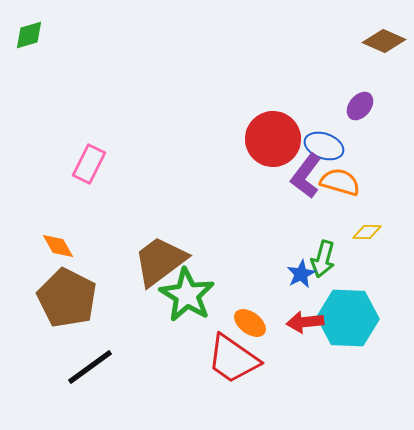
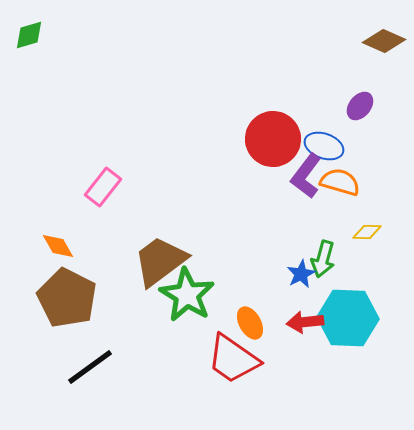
pink rectangle: moved 14 px right, 23 px down; rotated 12 degrees clockwise
orange ellipse: rotated 24 degrees clockwise
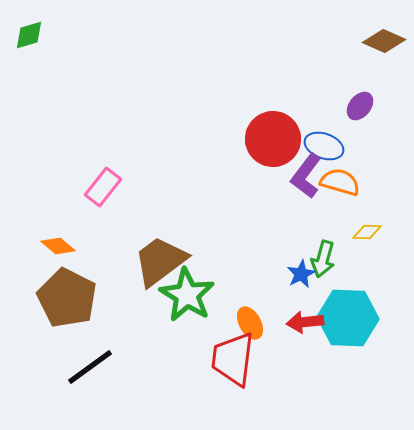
orange diamond: rotated 20 degrees counterclockwise
red trapezoid: rotated 62 degrees clockwise
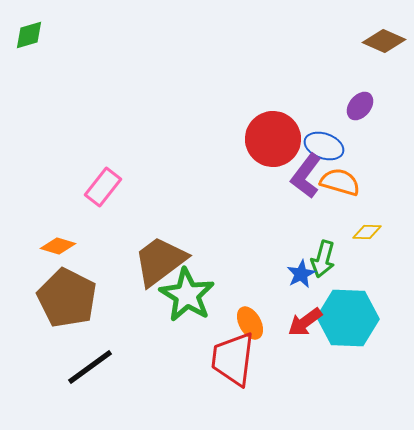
orange diamond: rotated 24 degrees counterclockwise
red arrow: rotated 30 degrees counterclockwise
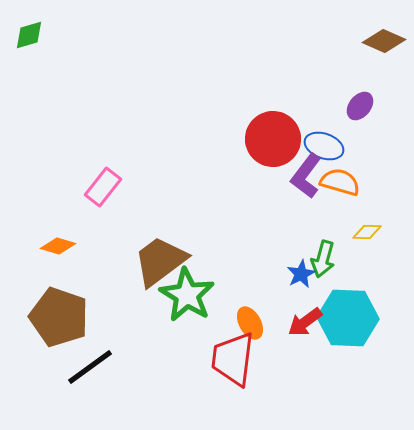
brown pentagon: moved 8 px left, 19 px down; rotated 8 degrees counterclockwise
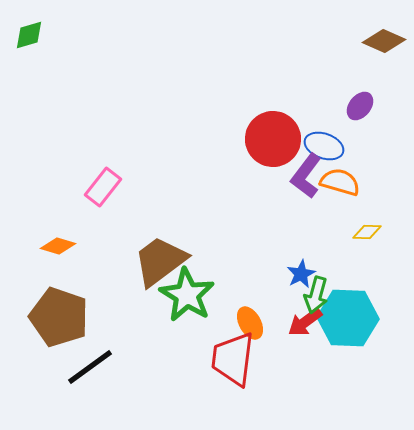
green arrow: moved 7 px left, 36 px down
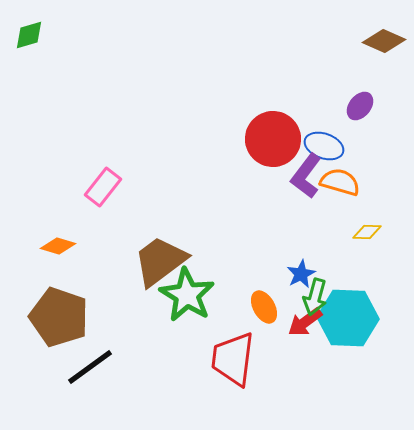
green arrow: moved 1 px left, 2 px down
orange ellipse: moved 14 px right, 16 px up
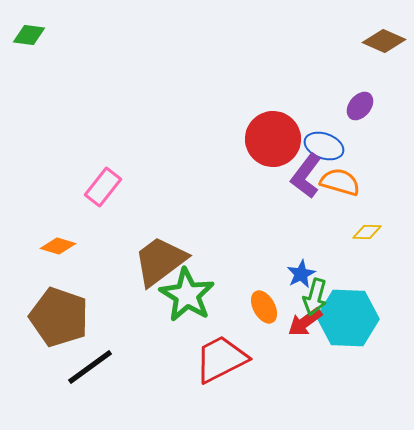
green diamond: rotated 24 degrees clockwise
red trapezoid: moved 12 px left; rotated 56 degrees clockwise
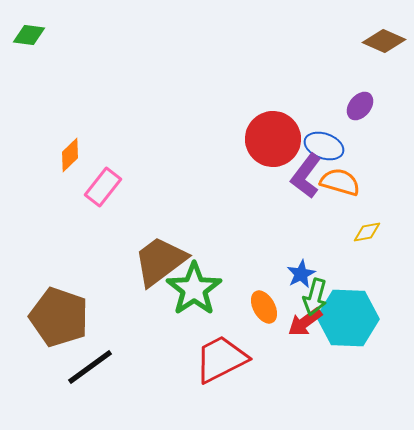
yellow diamond: rotated 12 degrees counterclockwise
orange diamond: moved 12 px right, 91 px up; rotated 60 degrees counterclockwise
green star: moved 7 px right, 6 px up; rotated 6 degrees clockwise
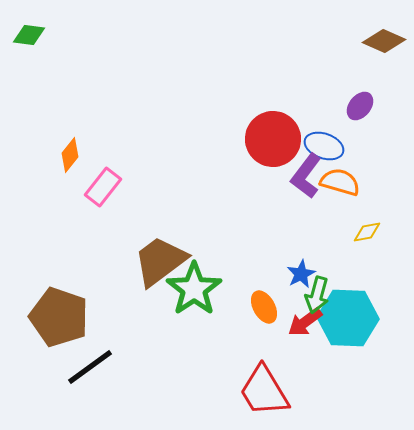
orange diamond: rotated 8 degrees counterclockwise
green arrow: moved 2 px right, 2 px up
red trapezoid: moved 43 px right, 32 px down; rotated 94 degrees counterclockwise
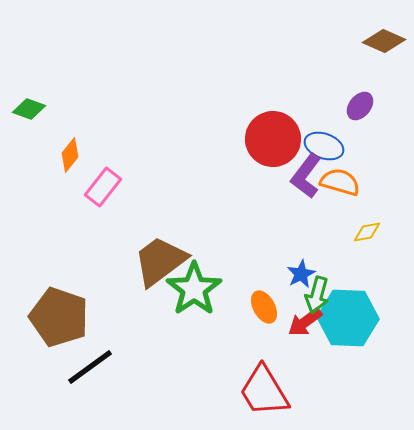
green diamond: moved 74 px down; rotated 12 degrees clockwise
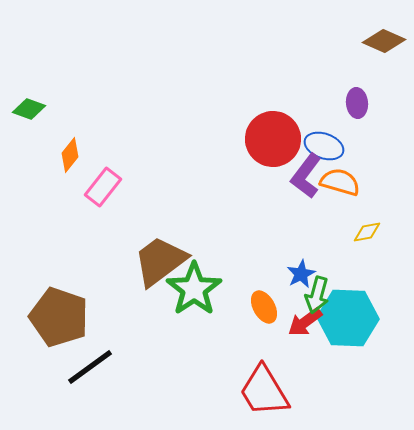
purple ellipse: moved 3 px left, 3 px up; rotated 44 degrees counterclockwise
